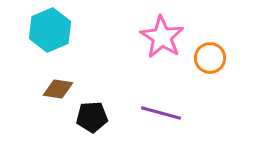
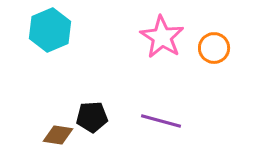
orange circle: moved 4 px right, 10 px up
brown diamond: moved 46 px down
purple line: moved 8 px down
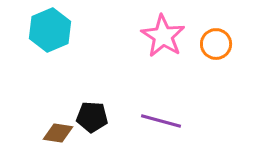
pink star: moved 1 px right, 1 px up
orange circle: moved 2 px right, 4 px up
black pentagon: rotated 8 degrees clockwise
brown diamond: moved 2 px up
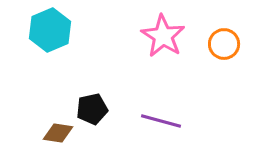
orange circle: moved 8 px right
black pentagon: moved 8 px up; rotated 16 degrees counterclockwise
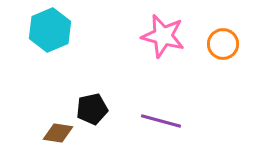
pink star: rotated 18 degrees counterclockwise
orange circle: moved 1 px left
